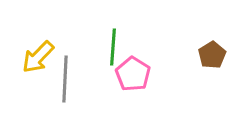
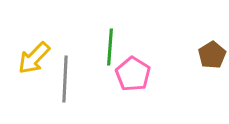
green line: moved 3 px left
yellow arrow: moved 4 px left, 1 px down
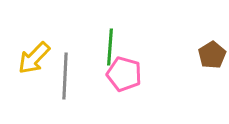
pink pentagon: moved 9 px left; rotated 16 degrees counterclockwise
gray line: moved 3 px up
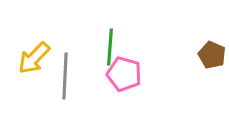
brown pentagon: rotated 16 degrees counterclockwise
